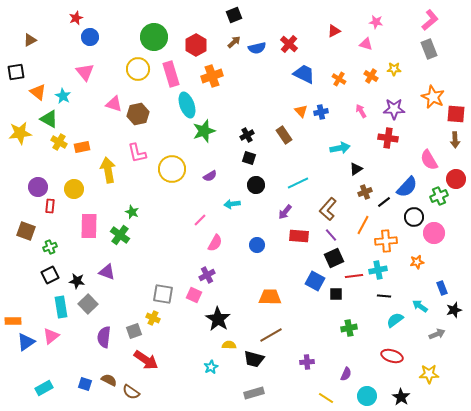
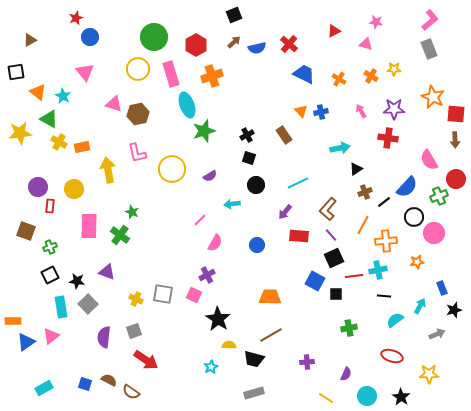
cyan arrow at (420, 306): rotated 84 degrees clockwise
yellow cross at (153, 318): moved 17 px left, 19 px up
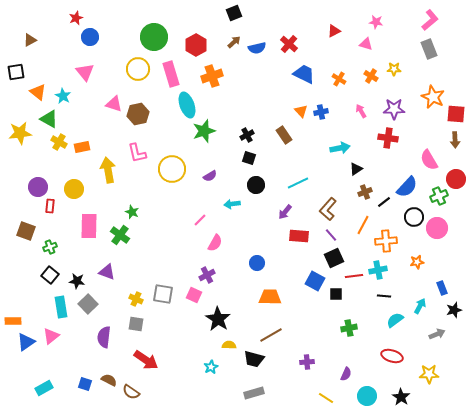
black square at (234, 15): moved 2 px up
pink circle at (434, 233): moved 3 px right, 5 px up
blue circle at (257, 245): moved 18 px down
black square at (50, 275): rotated 24 degrees counterclockwise
gray square at (134, 331): moved 2 px right, 7 px up; rotated 28 degrees clockwise
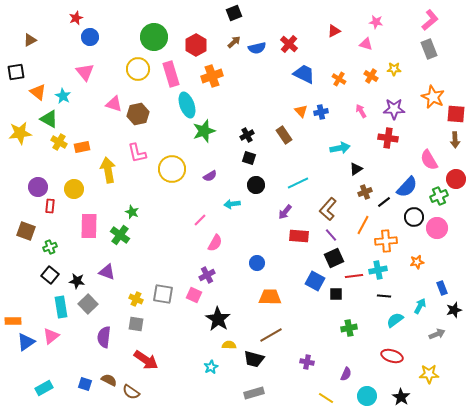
purple cross at (307, 362): rotated 16 degrees clockwise
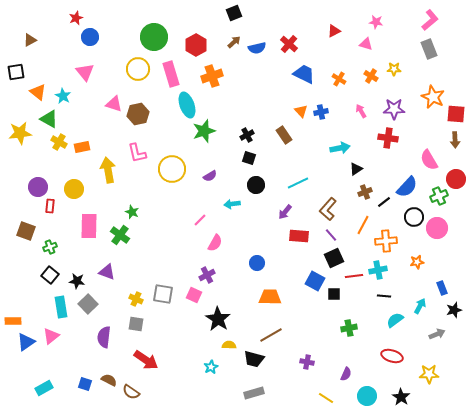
black square at (336, 294): moved 2 px left
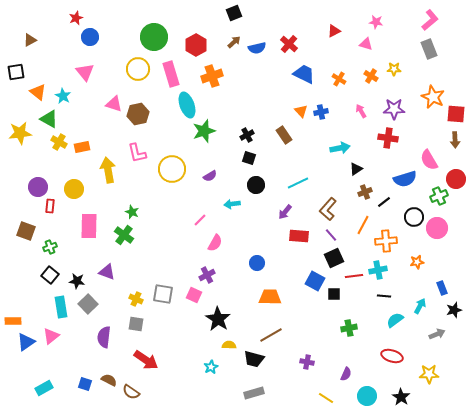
blue semicircle at (407, 187): moved 2 px left, 8 px up; rotated 30 degrees clockwise
green cross at (120, 235): moved 4 px right
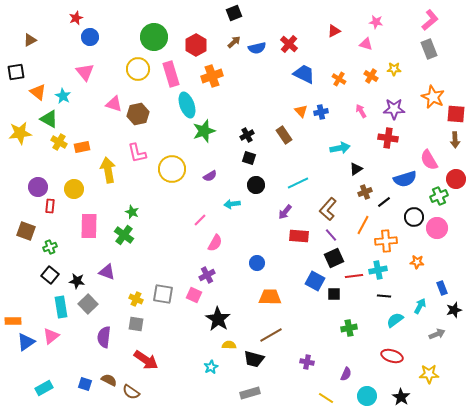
orange star at (417, 262): rotated 16 degrees clockwise
gray rectangle at (254, 393): moved 4 px left
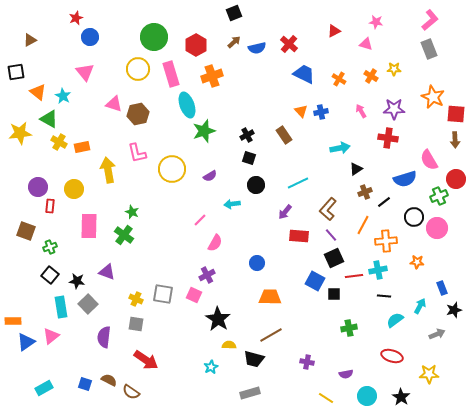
purple semicircle at (346, 374): rotated 56 degrees clockwise
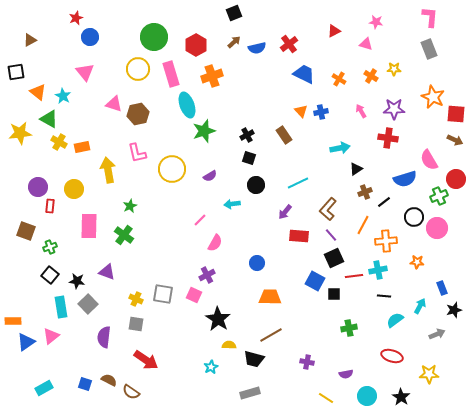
pink L-shape at (430, 20): moved 3 px up; rotated 45 degrees counterclockwise
red cross at (289, 44): rotated 12 degrees clockwise
brown arrow at (455, 140): rotated 63 degrees counterclockwise
green star at (132, 212): moved 2 px left, 6 px up; rotated 24 degrees clockwise
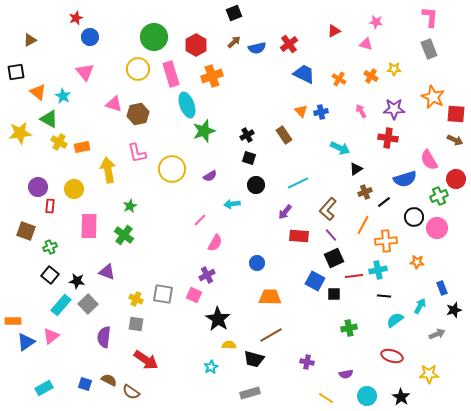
cyan arrow at (340, 148): rotated 36 degrees clockwise
cyan rectangle at (61, 307): moved 2 px up; rotated 50 degrees clockwise
